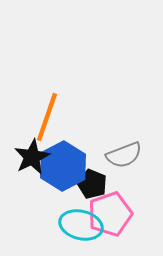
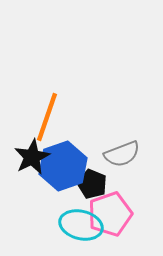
gray semicircle: moved 2 px left, 1 px up
blue hexagon: rotated 9 degrees clockwise
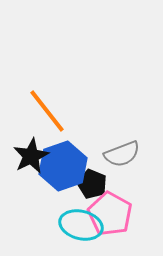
orange line: moved 6 px up; rotated 57 degrees counterclockwise
black star: moved 1 px left, 1 px up
pink pentagon: rotated 24 degrees counterclockwise
